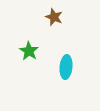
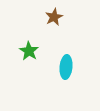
brown star: rotated 24 degrees clockwise
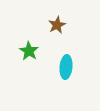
brown star: moved 3 px right, 8 px down
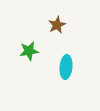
green star: rotated 30 degrees clockwise
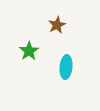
green star: rotated 24 degrees counterclockwise
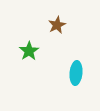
cyan ellipse: moved 10 px right, 6 px down
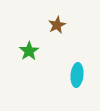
cyan ellipse: moved 1 px right, 2 px down
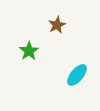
cyan ellipse: rotated 35 degrees clockwise
